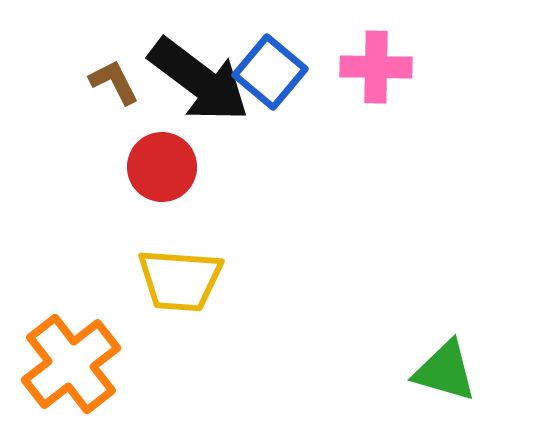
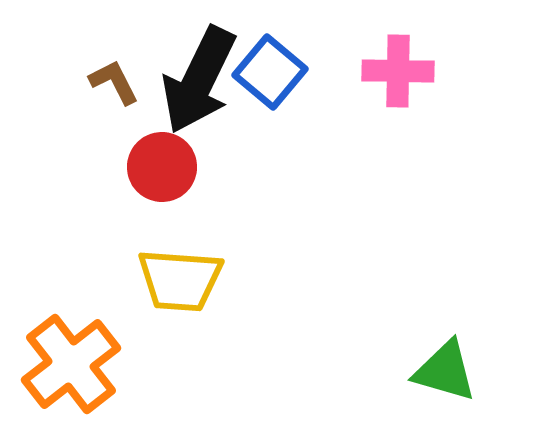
pink cross: moved 22 px right, 4 px down
black arrow: rotated 79 degrees clockwise
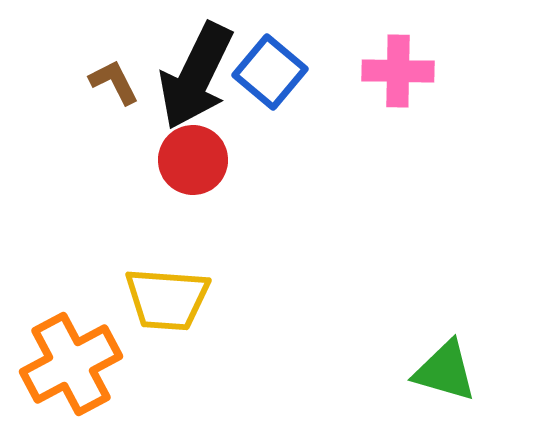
black arrow: moved 3 px left, 4 px up
red circle: moved 31 px right, 7 px up
yellow trapezoid: moved 13 px left, 19 px down
orange cross: rotated 10 degrees clockwise
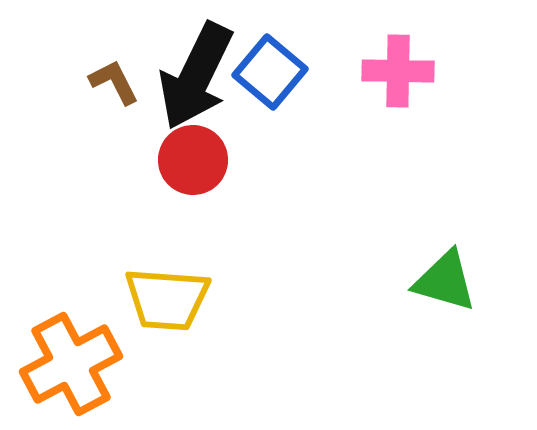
green triangle: moved 90 px up
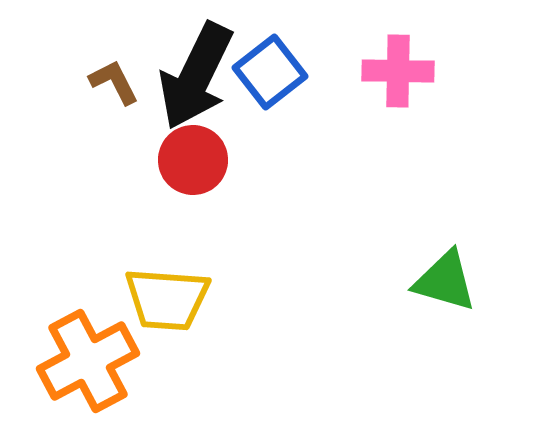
blue square: rotated 12 degrees clockwise
orange cross: moved 17 px right, 3 px up
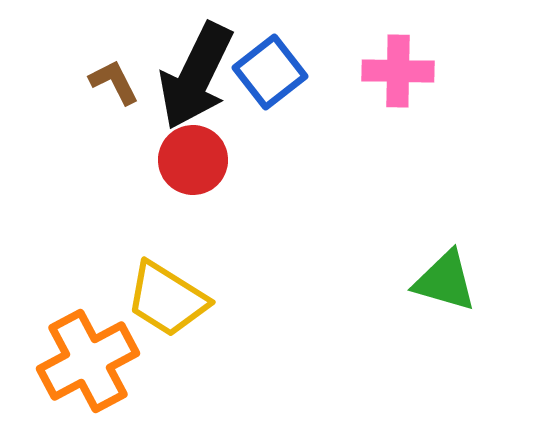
yellow trapezoid: rotated 28 degrees clockwise
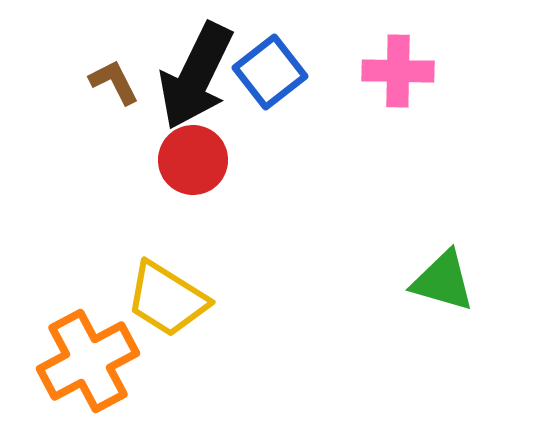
green triangle: moved 2 px left
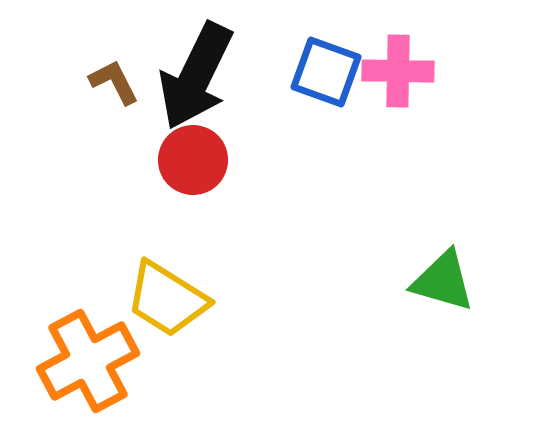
blue square: moved 56 px right; rotated 32 degrees counterclockwise
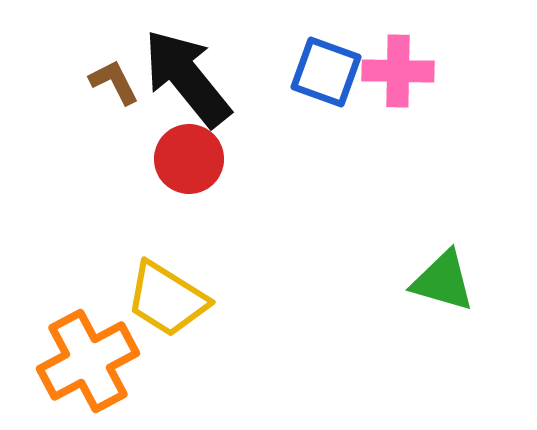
black arrow: moved 9 px left, 2 px down; rotated 115 degrees clockwise
red circle: moved 4 px left, 1 px up
